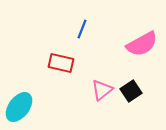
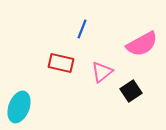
pink triangle: moved 18 px up
cyan ellipse: rotated 16 degrees counterclockwise
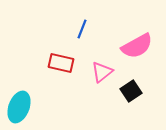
pink semicircle: moved 5 px left, 2 px down
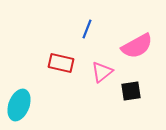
blue line: moved 5 px right
black square: rotated 25 degrees clockwise
cyan ellipse: moved 2 px up
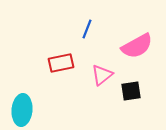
red rectangle: rotated 25 degrees counterclockwise
pink triangle: moved 3 px down
cyan ellipse: moved 3 px right, 5 px down; rotated 16 degrees counterclockwise
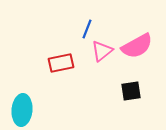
pink triangle: moved 24 px up
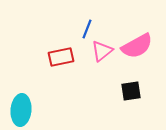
red rectangle: moved 6 px up
cyan ellipse: moved 1 px left
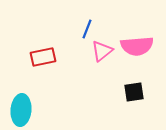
pink semicircle: rotated 24 degrees clockwise
red rectangle: moved 18 px left
black square: moved 3 px right, 1 px down
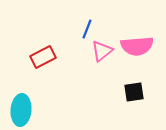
red rectangle: rotated 15 degrees counterclockwise
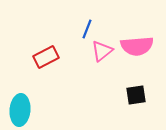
red rectangle: moved 3 px right
black square: moved 2 px right, 3 px down
cyan ellipse: moved 1 px left
